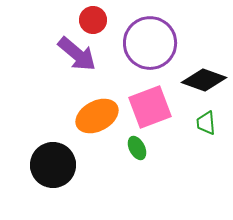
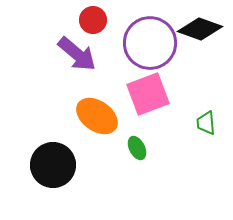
black diamond: moved 4 px left, 51 px up
pink square: moved 2 px left, 13 px up
orange ellipse: rotated 63 degrees clockwise
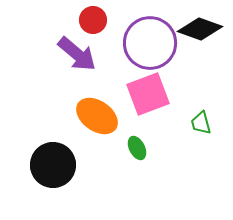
green trapezoid: moved 5 px left; rotated 10 degrees counterclockwise
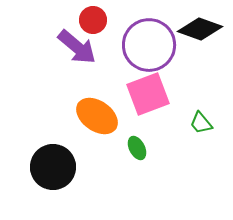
purple circle: moved 1 px left, 2 px down
purple arrow: moved 7 px up
green trapezoid: rotated 25 degrees counterclockwise
black circle: moved 2 px down
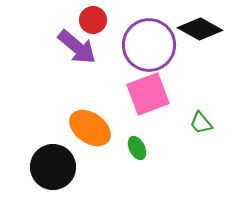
black diamond: rotated 9 degrees clockwise
orange ellipse: moved 7 px left, 12 px down
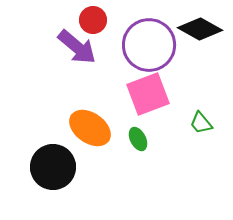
green ellipse: moved 1 px right, 9 px up
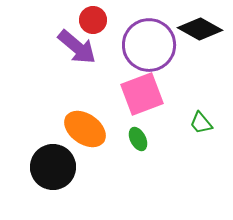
pink square: moved 6 px left
orange ellipse: moved 5 px left, 1 px down
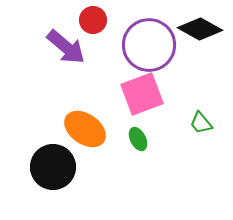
purple arrow: moved 11 px left
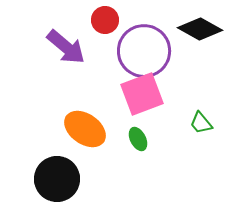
red circle: moved 12 px right
purple circle: moved 5 px left, 6 px down
black circle: moved 4 px right, 12 px down
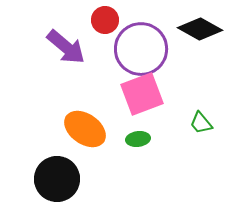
purple circle: moved 3 px left, 2 px up
green ellipse: rotated 70 degrees counterclockwise
